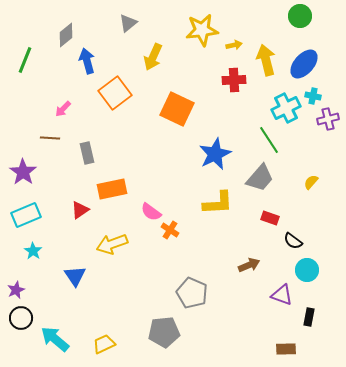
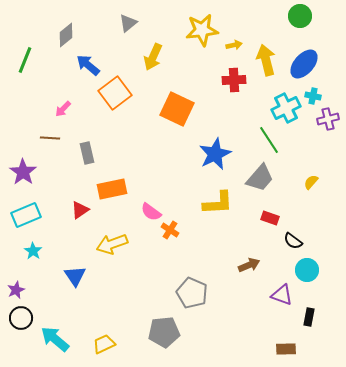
blue arrow at (87, 61): moved 1 px right, 4 px down; rotated 35 degrees counterclockwise
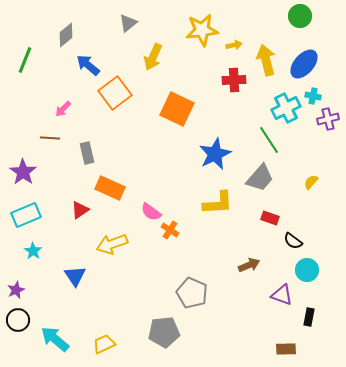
orange rectangle at (112, 189): moved 2 px left, 1 px up; rotated 36 degrees clockwise
black circle at (21, 318): moved 3 px left, 2 px down
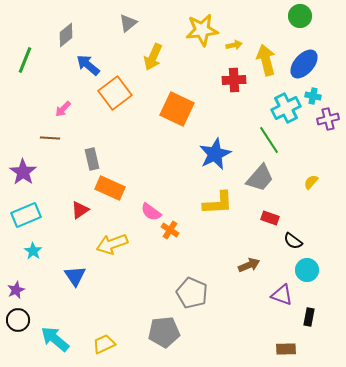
gray rectangle at (87, 153): moved 5 px right, 6 px down
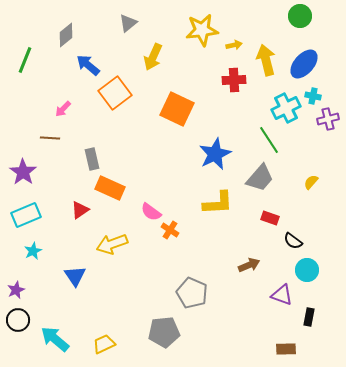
cyan star at (33, 251): rotated 12 degrees clockwise
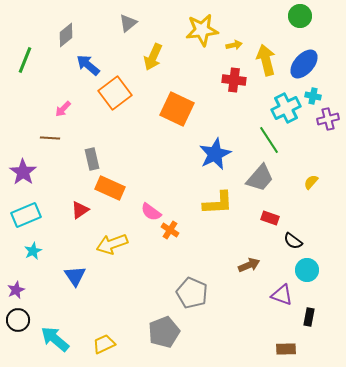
red cross at (234, 80): rotated 10 degrees clockwise
gray pentagon at (164, 332): rotated 16 degrees counterclockwise
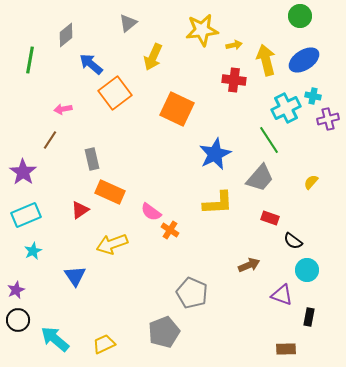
green line at (25, 60): moved 5 px right; rotated 12 degrees counterclockwise
blue ellipse at (304, 64): moved 4 px up; rotated 16 degrees clockwise
blue arrow at (88, 65): moved 3 px right, 1 px up
pink arrow at (63, 109): rotated 36 degrees clockwise
brown line at (50, 138): moved 2 px down; rotated 60 degrees counterclockwise
orange rectangle at (110, 188): moved 4 px down
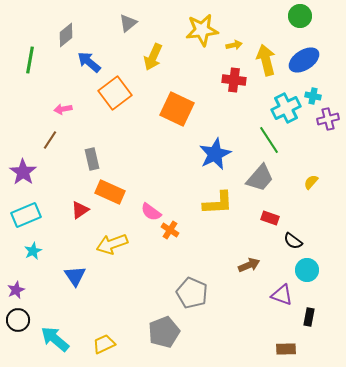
blue arrow at (91, 64): moved 2 px left, 2 px up
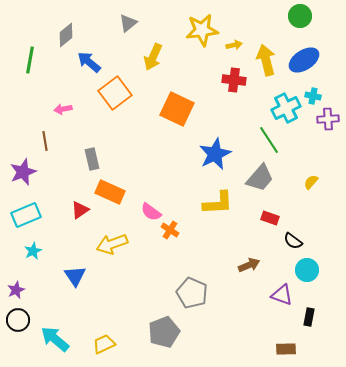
purple cross at (328, 119): rotated 10 degrees clockwise
brown line at (50, 140): moved 5 px left, 1 px down; rotated 42 degrees counterclockwise
purple star at (23, 172): rotated 16 degrees clockwise
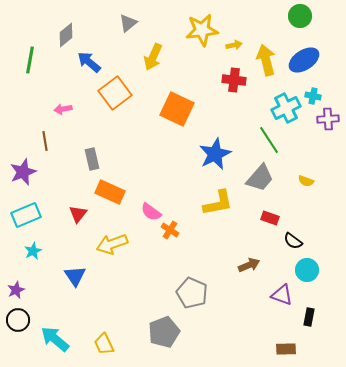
yellow semicircle at (311, 182): moved 5 px left, 1 px up; rotated 112 degrees counterclockwise
yellow L-shape at (218, 203): rotated 8 degrees counterclockwise
red triangle at (80, 210): moved 2 px left, 4 px down; rotated 18 degrees counterclockwise
yellow trapezoid at (104, 344): rotated 90 degrees counterclockwise
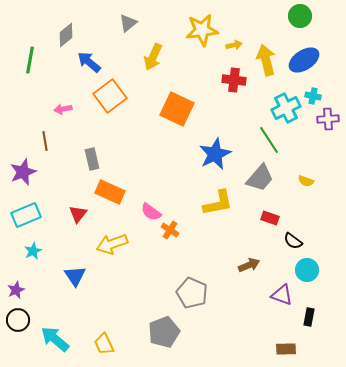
orange square at (115, 93): moved 5 px left, 3 px down
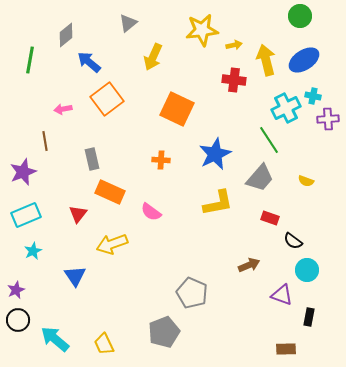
orange square at (110, 96): moved 3 px left, 3 px down
orange cross at (170, 230): moved 9 px left, 70 px up; rotated 30 degrees counterclockwise
